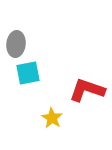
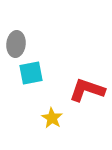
cyan square: moved 3 px right
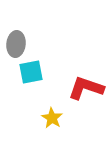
cyan square: moved 1 px up
red L-shape: moved 1 px left, 2 px up
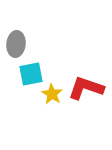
cyan square: moved 2 px down
yellow star: moved 24 px up
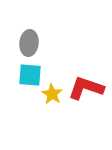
gray ellipse: moved 13 px right, 1 px up
cyan square: moved 1 px left, 1 px down; rotated 15 degrees clockwise
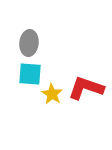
cyan square: moved 1 px up
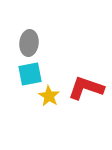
cyan square: rotated 15 degrees counterclockwise
yellow star: moved 3 px left, 2 px down
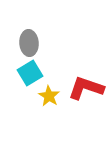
gray ellipse: rotated 10 degrees counterclockwise
cyan square: moved 1 px up; rotated 20 degrees counterclockwise
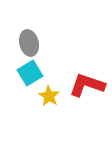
gray ellipse: rotated 10 degrees counterclockwise
red L-shape: moved 1 px right, 3 px up
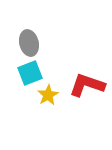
cyan square: rotated 10 degrees clockwise
yellow star: moved 1 px left, 1 px up; rotated 10 degrees clockwise
